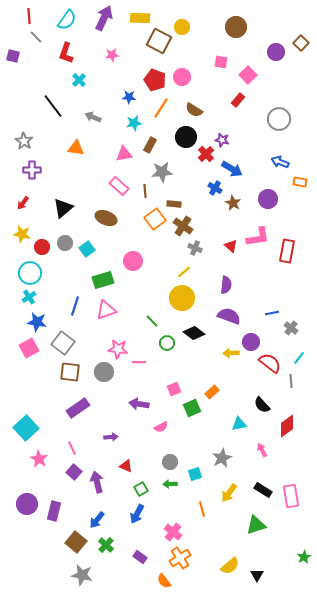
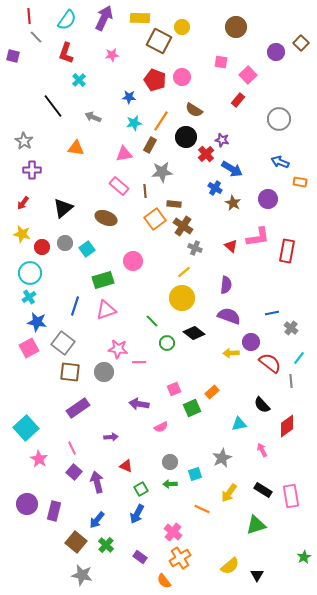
orange line at (161, 108): moved 13 px down
orange line at (202, 509): rotated 49 degrees counterclockwise
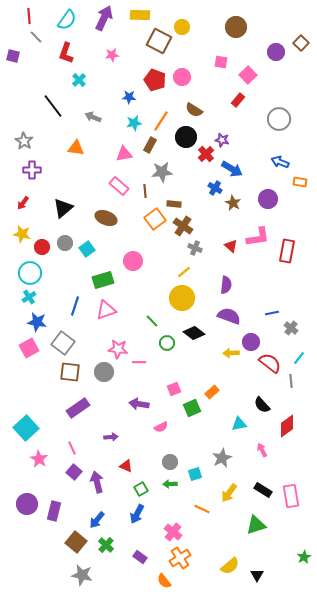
yellow rectangle at (140, 18): moved 3 px up
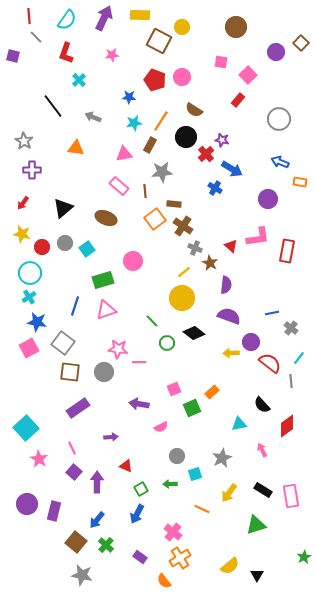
brown star at (233, 203): moved 23 px left, 60 px down
gray circle at (170, 462): moved 7 px right, 6 px up
purple arrow at (97, 482): rotated 15 degrees clockwise
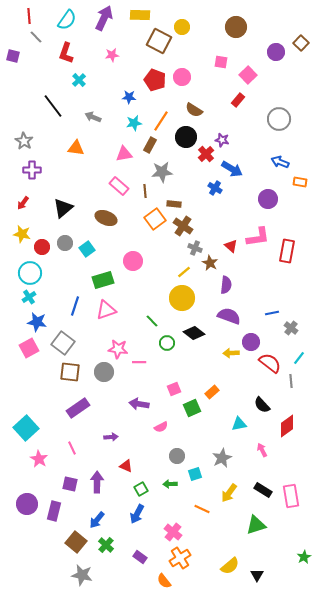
purple square at (74, 472): moved 4 px left, 12 px down; rotated 28 degrees counterclockwise
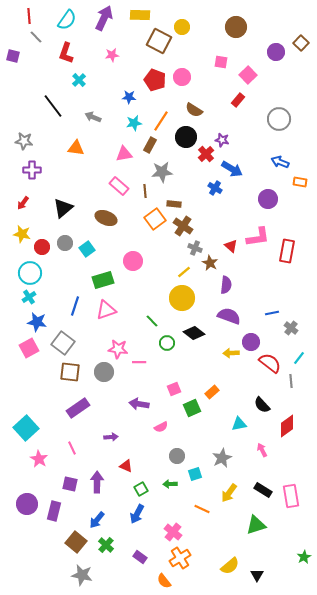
gray star at (24, 141): rotated 24 degrees counterclockwise
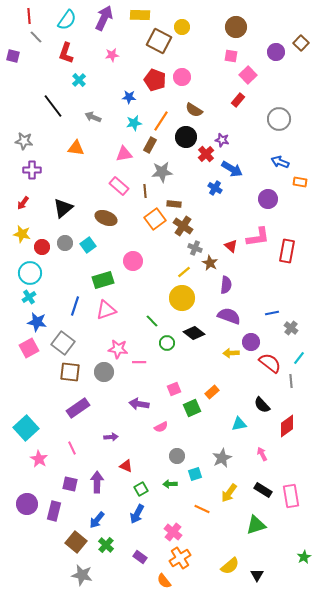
pink square at (221, 62): moved 10 px right, 6 px up
cyan square at (87, 249): moved 1 px right, 4 px up
pink arrow at (262, 450): moved 4 px down
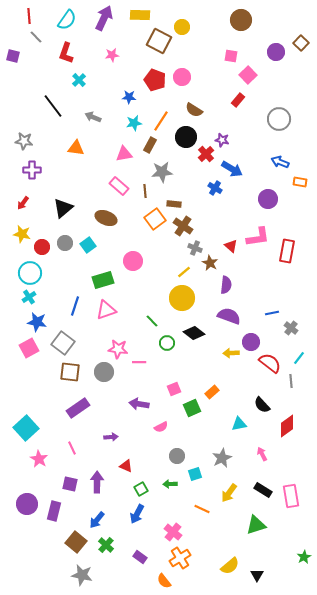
brown circle at (236, 27): moved 5 px right, 7 px up
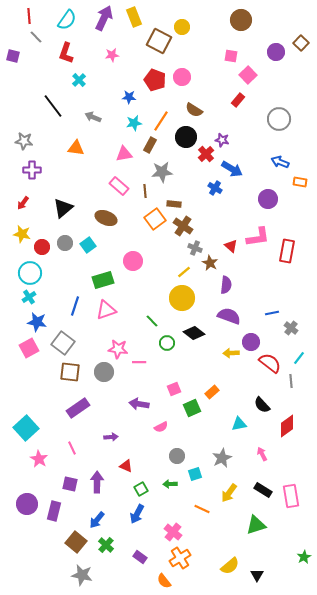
yellow rectangle at (140, 15): moved 6 px left, 2 px down; rotated 66 degrees clockwise
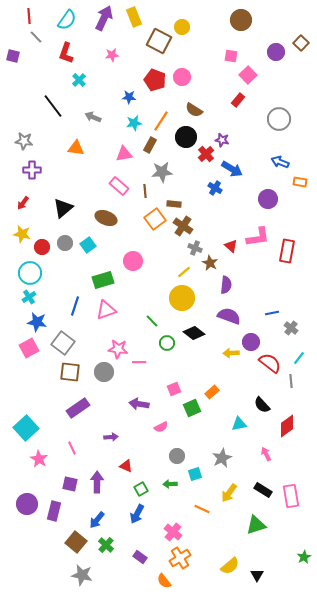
pink arrow at (262, 454): moved 4 px right
